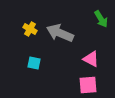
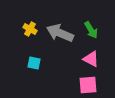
green arrow: moved 10 px left, 11 px down
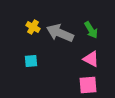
yellow cross: moved 3 px right, 2 px up
cyan square: moved 3 px left, 2 px up; rotated 16 degrees counterclockwise
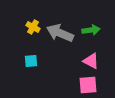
green arrow: rotated 66 degrees counterclockwise
pink triangle: moved 2 px down
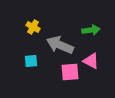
gray arrow: moved 12 px down
pink square: moved 18 px left, 13 px up
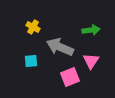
gray arrow: moved 2 px down
pink triangle: rotated 36 degrees clockwise
pink square: moved 5 px down; rotated 18 degrees counterclockwise
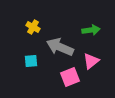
pink triangle: rotated 18 degrees clockwise
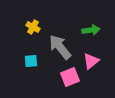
gray arrow: rotated 28 degrees clockwise
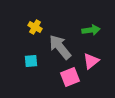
yellow cross: moved 2 px right
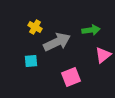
gray arrow: moved 3 px left, 5 px up; rotated 104 degrees clockwise
pink triangle: moved 12 px right, 6 px up
pink square: moved 1 px right
